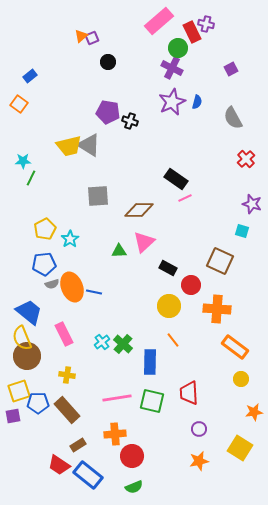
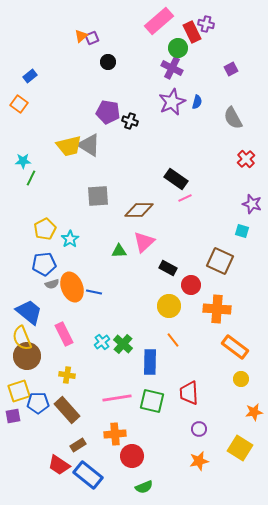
green semicircle at (134, 487): moved 10 px right
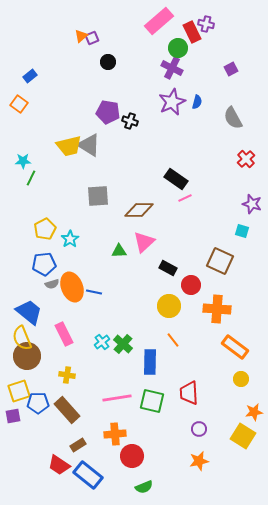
yellow square at (240, 448): moved 3 px right, 12 px up
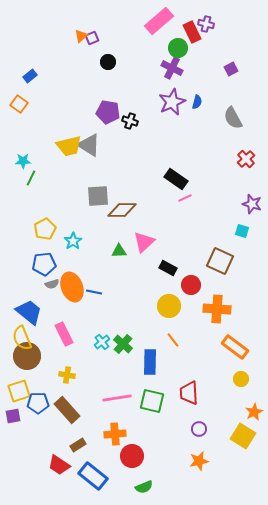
brown diamond at (139, 210): moved 17 px left
cyan star at (70, 239): moved 3 px right, 2 px down
orange star at (254, 412): rotated 18 degrees counterclockwise
blue rectangle at (88, 475): moved 5 px right, 1 px down
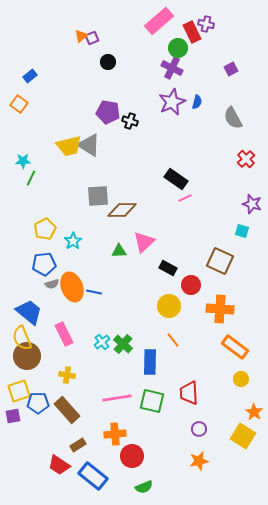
orange cross at (217, 309): moved 3 px right
orange star at (254, 412): rotated 12 degrees counterclockwise
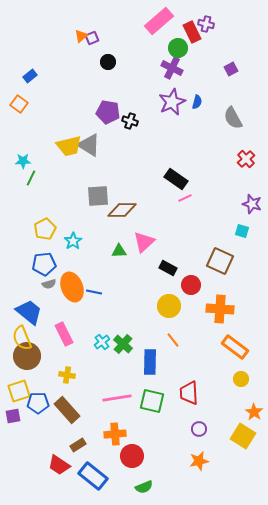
gray semicircle at (52, 284): moved 3 px left
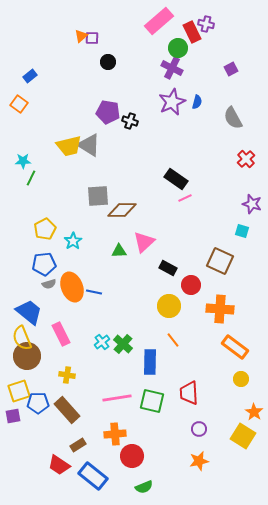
purple square at (92, 38): rotated 24 degrees clockwise
pink rectangle at (64, 334): moved 3 px left
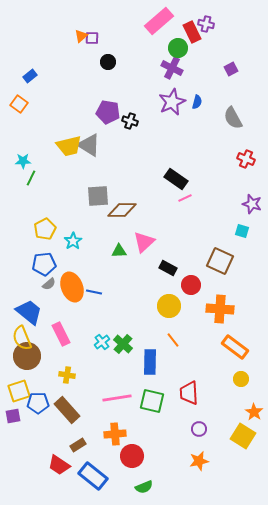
red cross at (246, 159): rotated 24 degrees counterclockwise
gray semicircle at (49, 284): rotated 24 degrees counterclockwise
